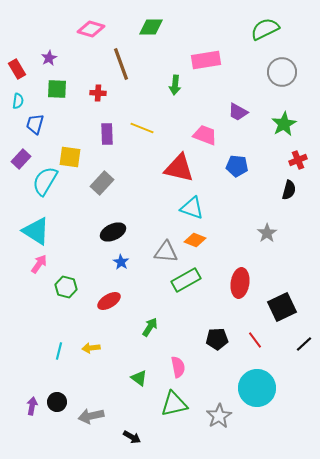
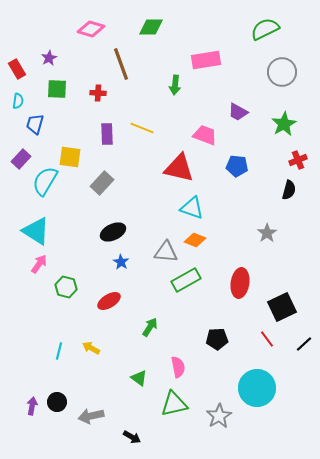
red line at (255, 340): moved 12 px right, 1 px up
yellow arrow at (91, 348): rotated 36 degrees clockwise
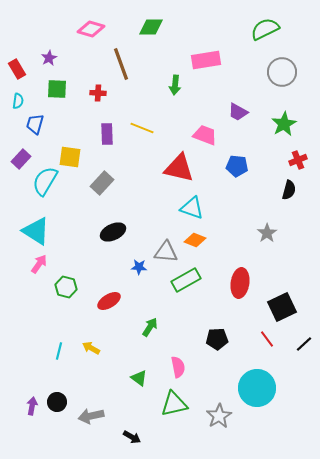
blue star at (121, 262): moved 18 px right, 5 px down; rotated 28 degrees counterclockwise
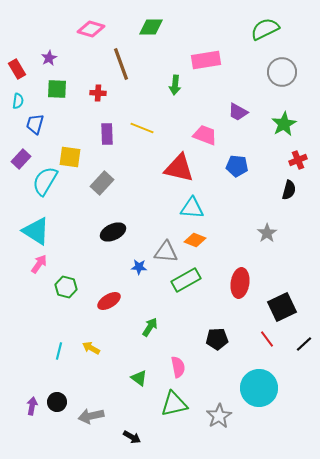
cyan triangle at (192, 208): rotated 15 degrees counterclockwise
cyan circle at (257, 388): moved 2 px right
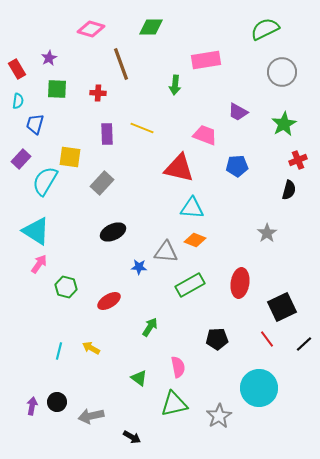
blue pentagon at (237, 166): rotated 10 degrees counterclockwise
green rectangle at (186, 280): moved 4 px right, 5 px down
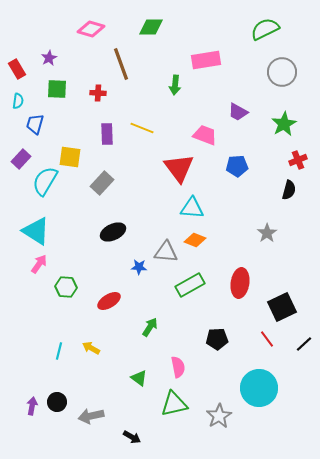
red triangle at (179, 168): rotated 40 degrees clockwise
green hexagon at (66, 287): rotated 10 degrees counterclockwise
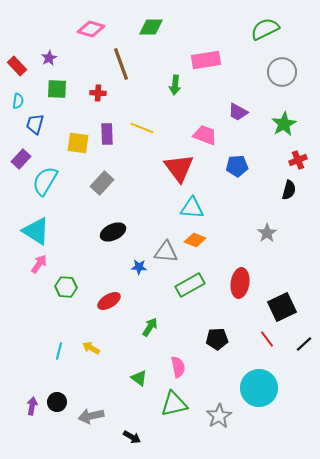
red rectangle at (17, 69): moved 3 px up; rotated 12 degrees counterclockwise
yellow square at (70, 157): moved 8 px right, 14 px up
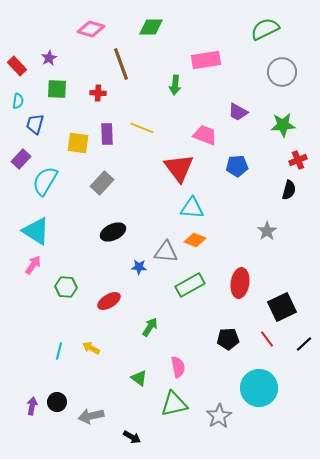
green star at (284, 124): moved 1 px left, 1 px down; rotated 25 degrees clockwise
gray star at (267, 233): moved 2 px up
pink arrow at (39, 264): moved 6 px left, 1 px down
black pentagon at (217, 339): moved 11 px right
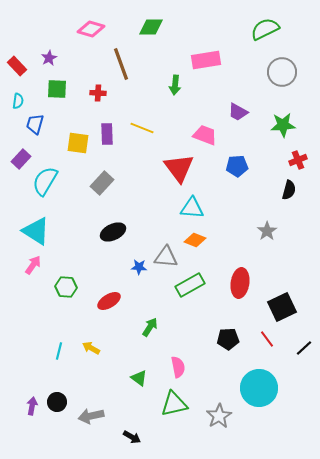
gray triangle at (166, 252): moved 5 px down
black line at (304, 344): moved 4 px down
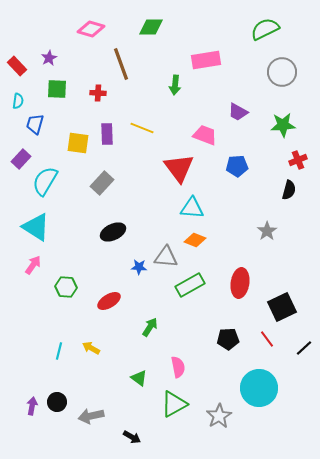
cyan triangle at (36, 231): moved 4 px up
green triangle at (174, 404): rotated 16 degrees counterclockwise
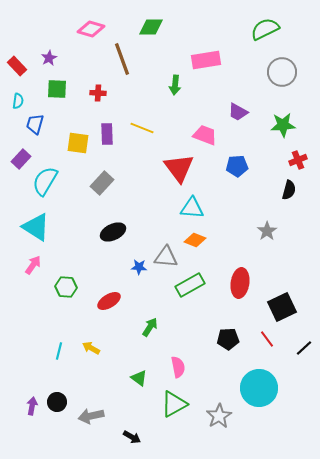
brown line at (121, 64): moved 1 px right, 5 px up
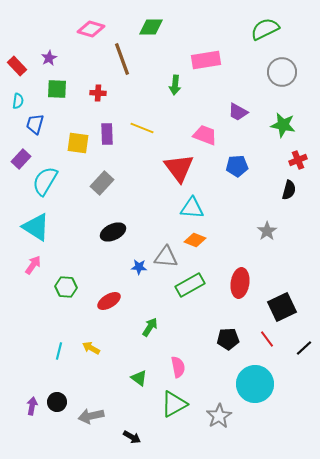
green star at (283, 125): rotated 15 degrees clockwise
cyan circle at (259, 388): moved 4 px left, 4 px up
